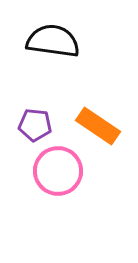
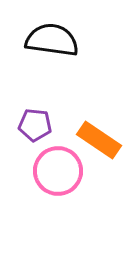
black semicircle: moved 1 px left, 1 px up
orange rectangle: moved 1 px right, 14 px down
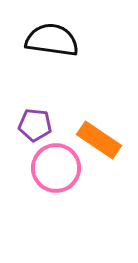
pink circle: moved 2 px left, 3 px up
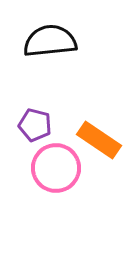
black semicircle: moved 2 px left, 1 px down; rotated 14 degrees counterclockwise
purple pentagon: rotated 8 degrees clockwise
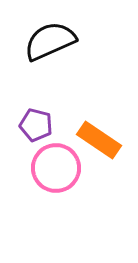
black semicircle: rotated 18 degrees counterclockwise
purple pentagon: moved 1 px right
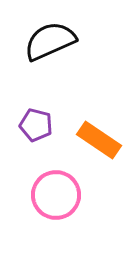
pink circle: moved 27 px down
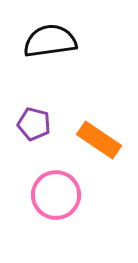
black semicircle: rotated 16 degrees clockwise
purple pentagon: moved 2 px left, 1 px up
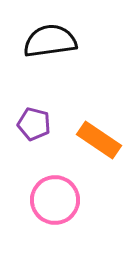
pink circle: moved 1 px left, 5 px down
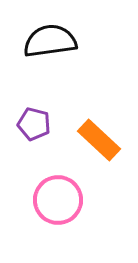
orange rectangle: rotated 9 degrees clockwise
pink circle: moved 3 px right
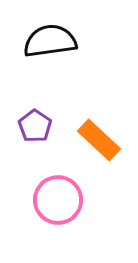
purple pentagon: moved 1 px right, 2 px down; rotated 20 degrees clockwise
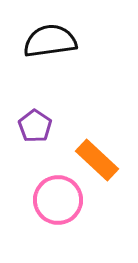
orange rectangle: moved 2 px left, 20 px down
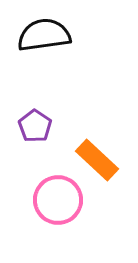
black semicircle: moved 6 px left, 6 px up
